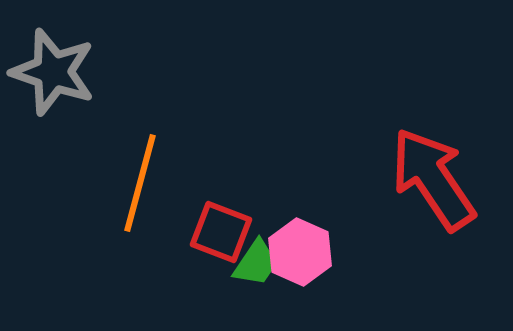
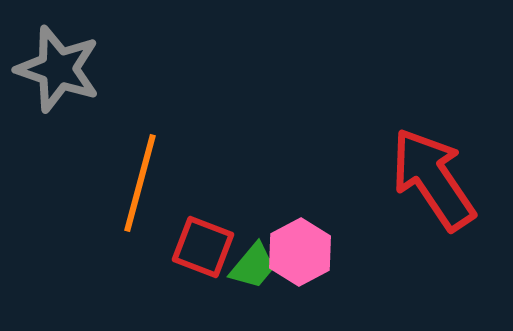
gray star: moved 5 px right, 3 px up
red square: moved 18 px left, 15 px down
pink hexagon: rotated 8 degrees clockwise
green trapezoid: moved 3 px left, 3 px down; rotated 6 degrees clockwise
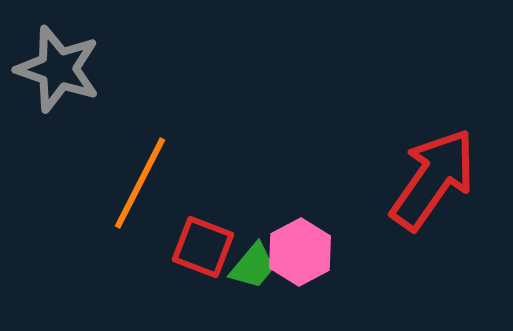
red arrow: rotated 69 degrees clockwise
orange line: rotated 12 degrees clockwise
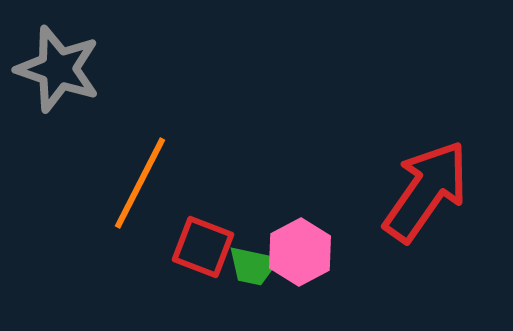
red arrow: moved 7 px left, 12 px down
green trapezoid: rotated 62 degrees clockwise
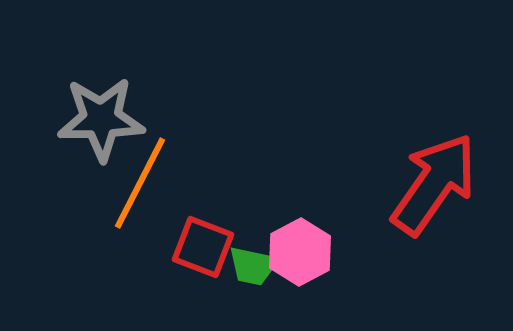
gray star: moved 43 px right, 50 px down; rotated 20 degrees counterclockwise
red arrow: moved 8 px right, 7 px up
